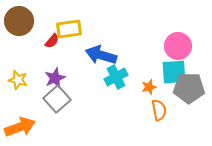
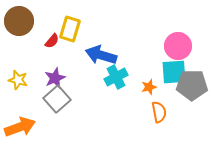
yellow rectangle: moved 1 px right; rotated 65 degrees counterclockwise
gray pentagon: moved 3 px right, 3 px up
orange semicircle: moved 2 px down
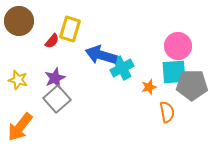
cyan cross: moved 6 px right, 9 px up
orange semicircle: moved 8 px right
orange arrow: rotated 148 degrees clockwise
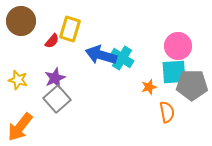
brown circle: moved 2 px right
cyan cross: moved 10 px up; rotated 30 degrees counterclockwise
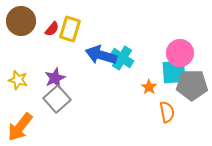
red semicircle: moved 12 px up
pink circle: moved 2 px right, 7 px down
orange star: rotated 21 degrees counterclockwise
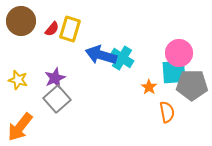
pink circle: moved 1 px left
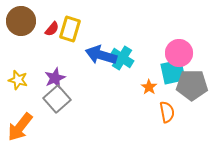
cyan square: moved 1 px left; rotated 8 degrees counterclockwise
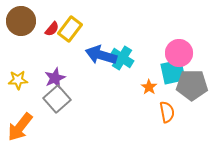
yellow rectangle: rotated 20 degrees clockwise
yellow star: rotated 18 degrees counterclockwise
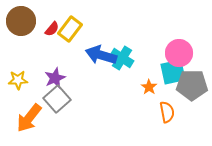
orange arrow: moved 9 px right, 9 px up
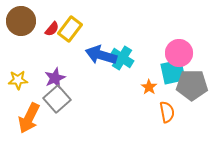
orange arrow: rotated 12 degrees counterclockwise
